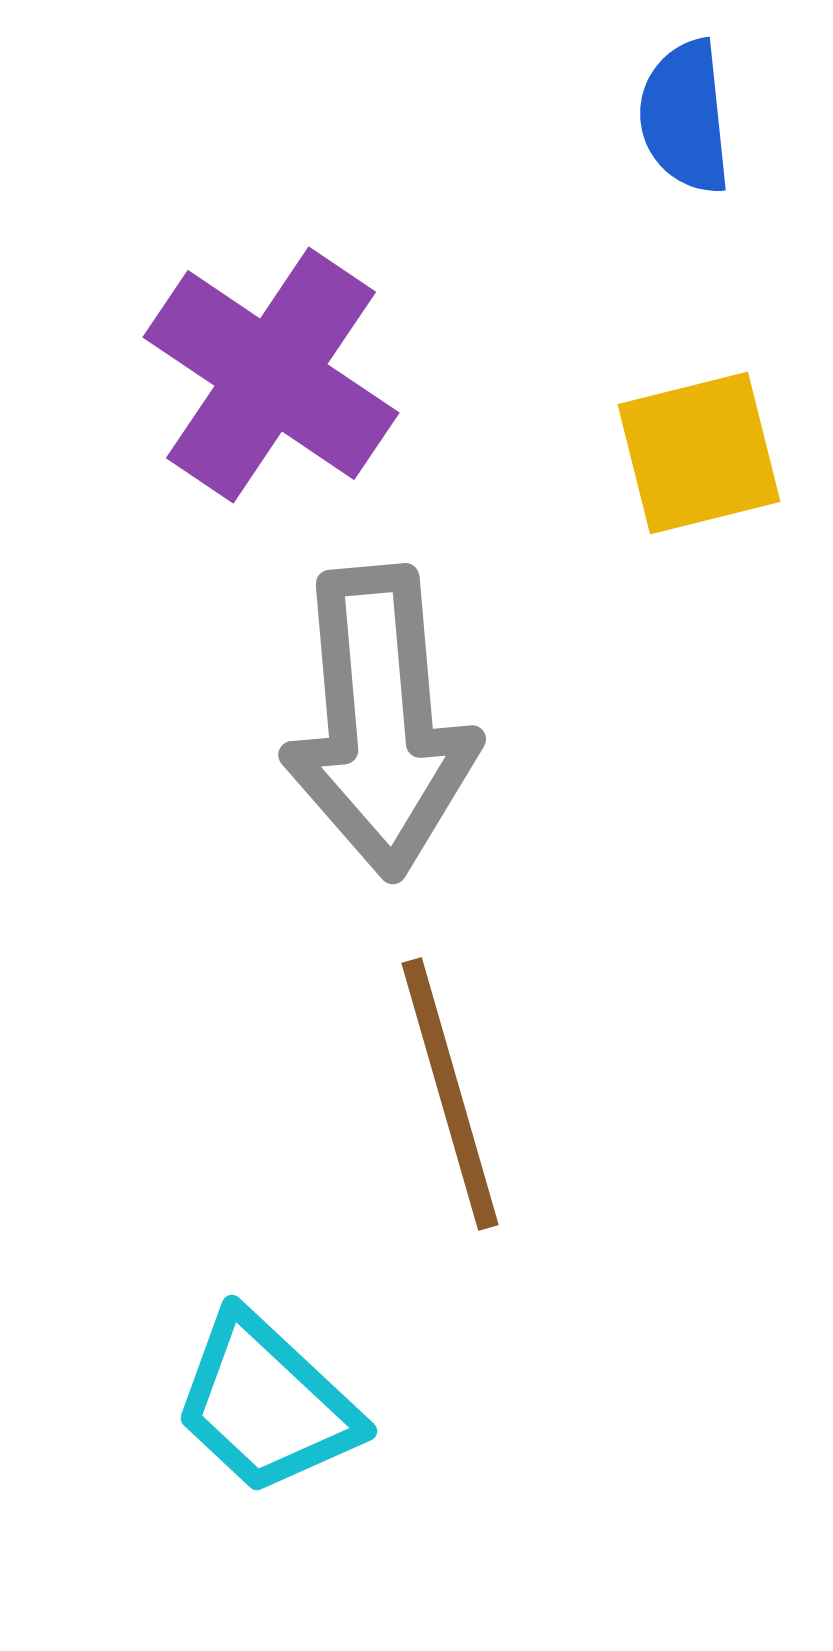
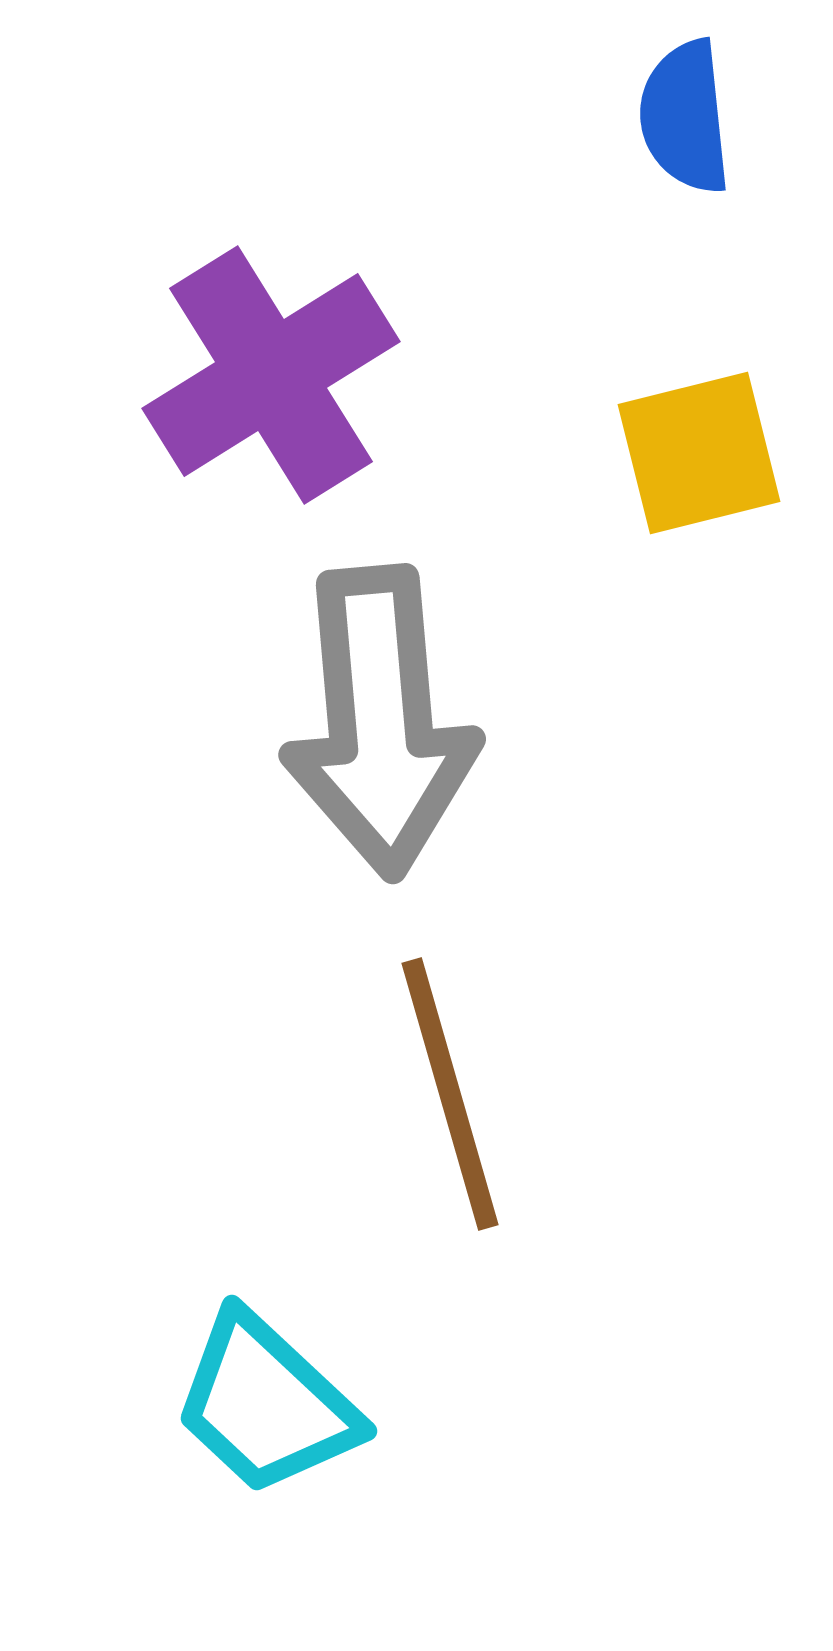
purple cross: rotated 24 degrees clockwise
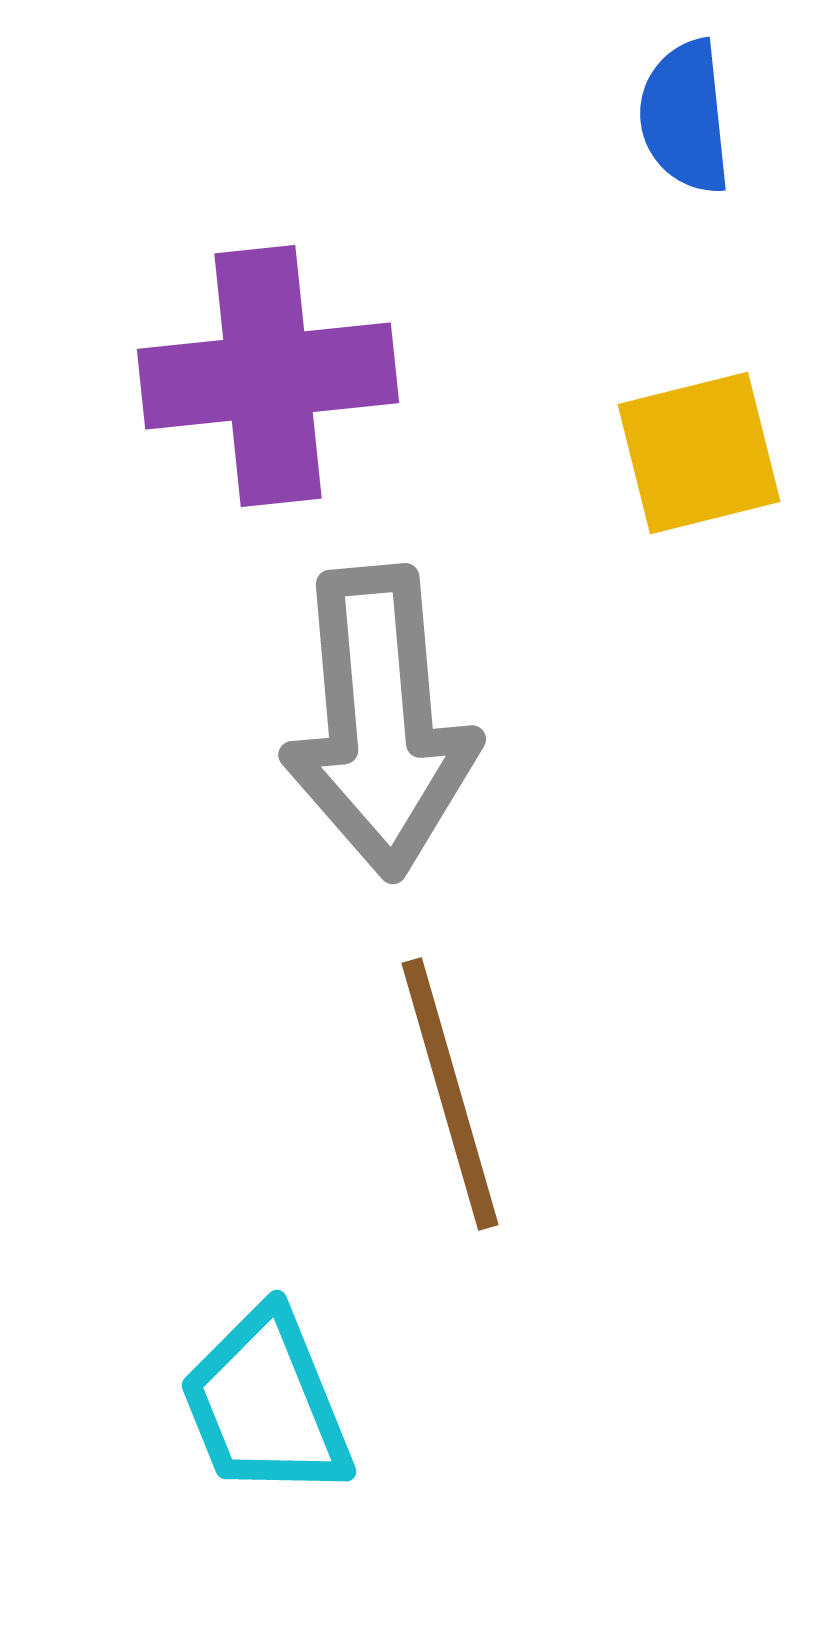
purple cross: moved 3 px left, 1 px down; rotated 26 degrees clockwise
cyan trapezoid: rotated 25 degrees clockwise
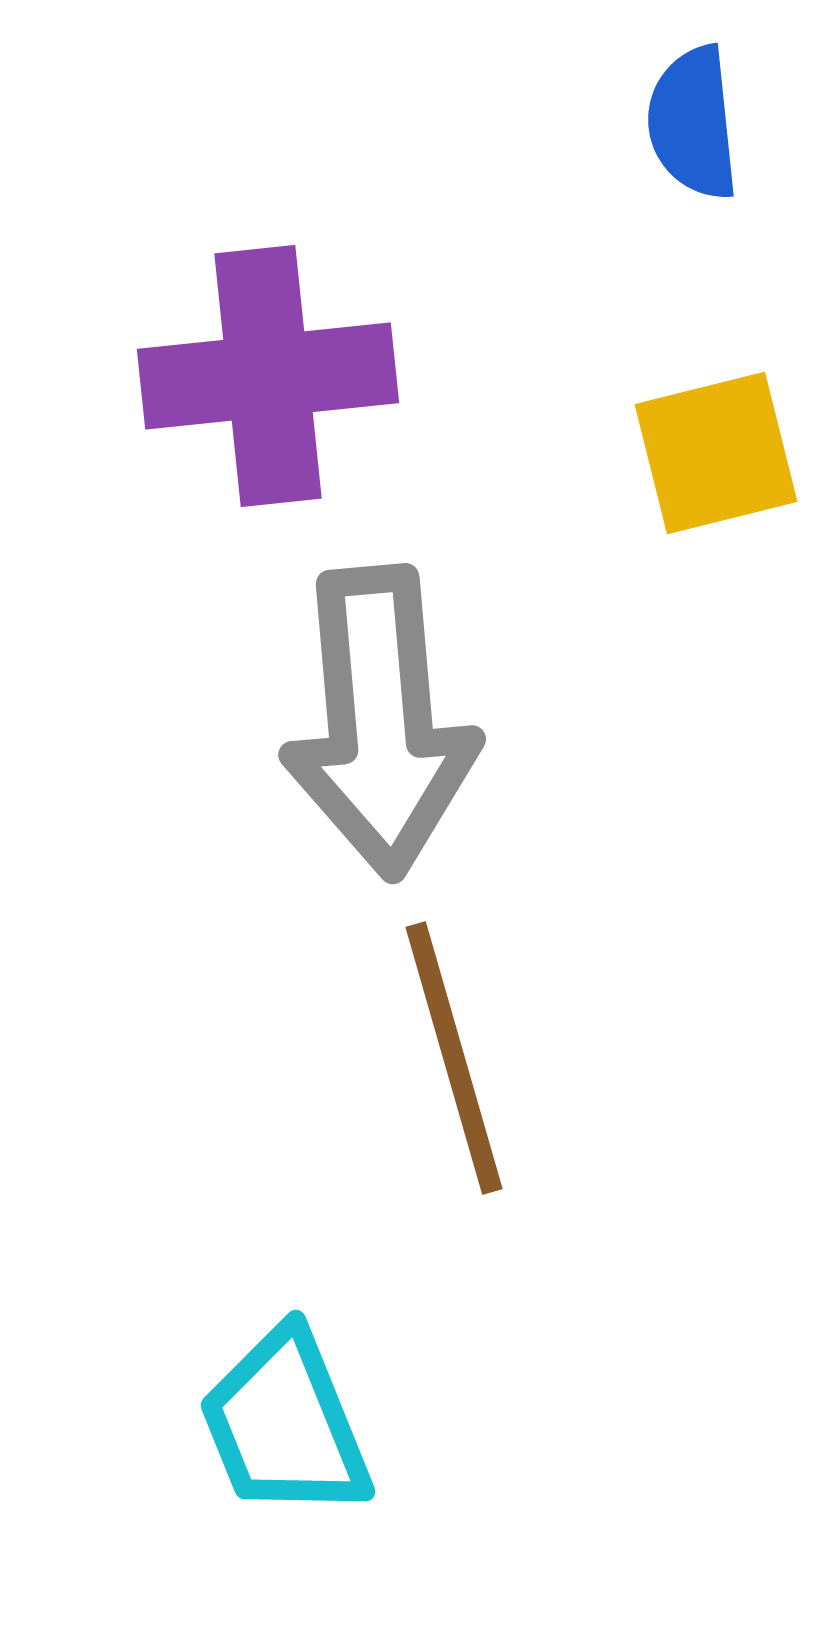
blue semicircle: moved 8 px right, 6 px down
yellow square: moved 17 px right
brown line: moved 4 px right, 36 px up
cyan trapezoid: moved 19 px right, 20 px down
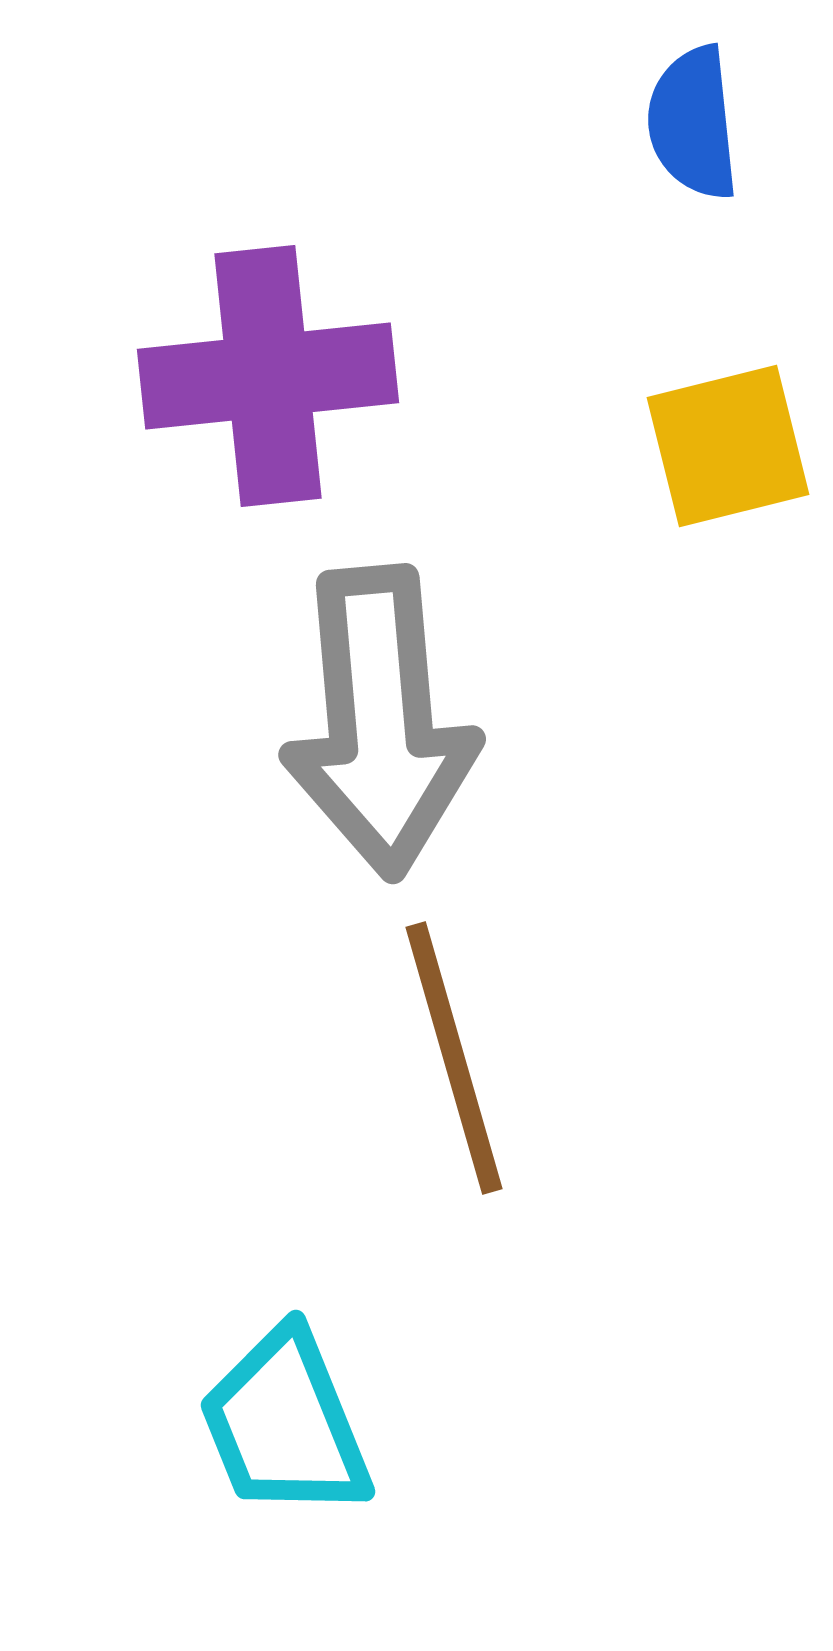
yellow square: moved 12 px right, 7 px up
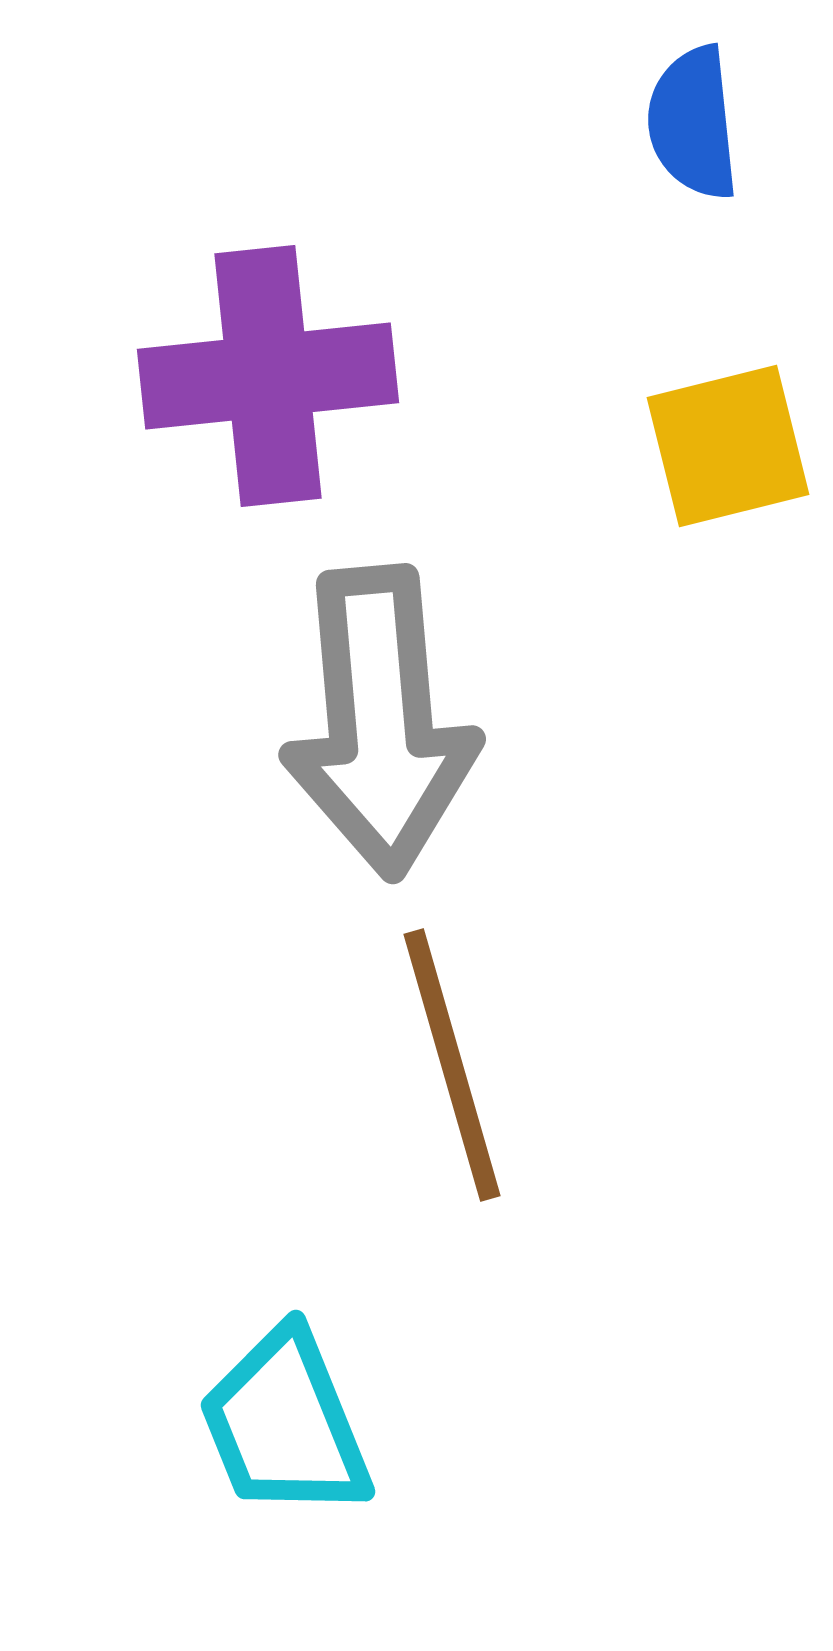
brown line: moved 2 px left, 7 px down
